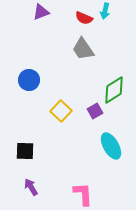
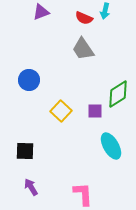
green diamond: moved 4 px right, 4 px down
purple square: rotated 28 degrees clockwise
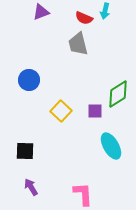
gray trapezoid: moved 5 px left, 5 px up; rotated 20 degrees clockwise
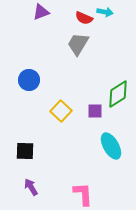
cyan arrow: moved 1 px down; rotated 91 degrees counterclockwise
gray trapezoid: rotated 45 degrees clockwise
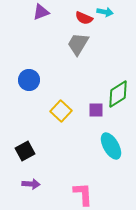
purple square: moved 1 px right, 1 px up
black square: rotated 30 degrees counterclockwise
purple arrow: moved 3 px up; rotated 126 degrees clockwise
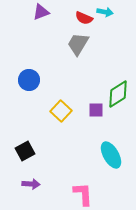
cyan ellipse: moved 9 px down
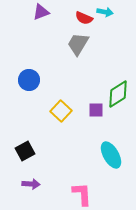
pink L-shape: moved 1 px left
